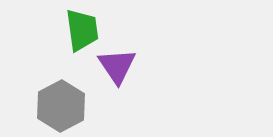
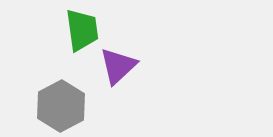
purple triangle: moved 1 px right; rotated 21 degrees clockwise
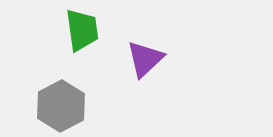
purple triangle: moved 27 px right, 7 px up
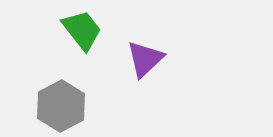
green trapezoid: rotated 30 degrees counterclockwise
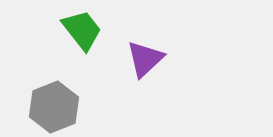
gray hexagon: moved 7 px left, 1 px down; rotated 6 degrees clockwise
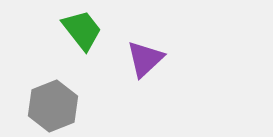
gray hexagon: moved 1 px left, 1 px up
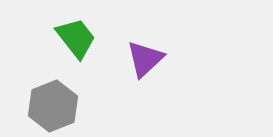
green trapezoid: moved 6 px left, 8 px down
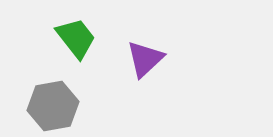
gray hexagon: rotated 12 degrees clockwise
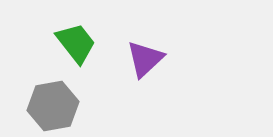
green trapezoid: moved 5 px down
